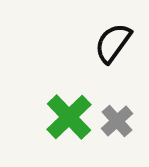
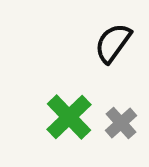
gray cross: moved 4 px right, 2 px down
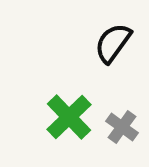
gray cross: moved 1 px right, 4 px down; rotated 12 degrees counterclockwise
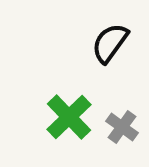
black semicircle: moved 3 px left
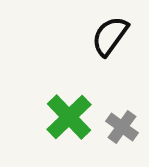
black semicircle: moved 7 px up
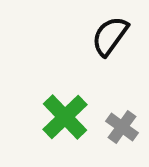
green cross: moved 4 px left
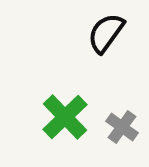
black semicircle: moved 4 px left, 3 px up
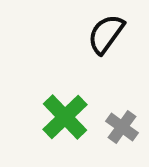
black semicircle: moved 1 px down
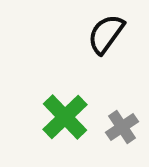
gray cross: rotated 20 degrees clockwise
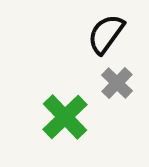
gray cross: moved 5 px left, 44 px up; rotated 12 degrees counterclockwise
